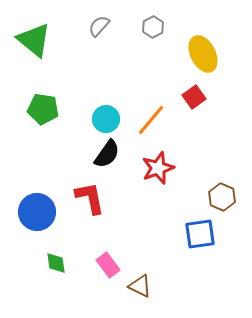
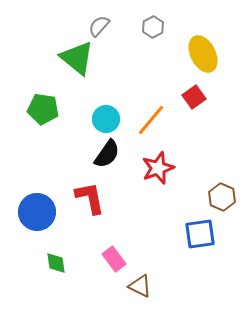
green triangle: moved 43 px right, 18 px down
pink rectangle: moved 6 px right, 6 px up
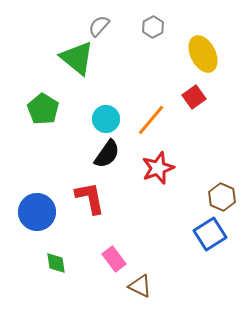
green pentagon: rotated 24 degrees clockwise
blue square: moved 10 px right; rotated 24 degrees counterclockwise
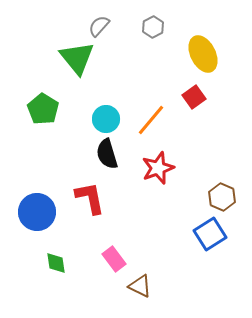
green triangle: rotated 12 degrees clockwise
black semicircle: rotated 128 degrees clockwise
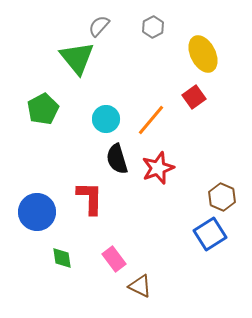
green pentagon: rotated 12 degrees clockwise
black semicircle: moved 10 px right, 5 px down
red L-shape: rotated 12 degrees clockwise
green diamond: moved 6 px right, 5 px up
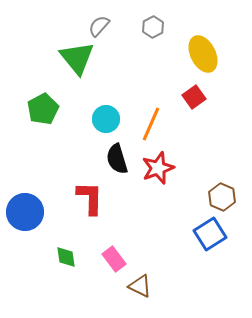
orange line: moved 4 px down; rotated 16 degrees counterclockwise
blue circle: moved 12 px left
green diamond: moved 4 px right, 1 px up
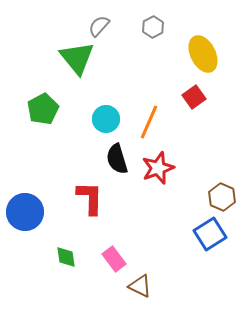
orange line: moved 2 px left, 2 px up
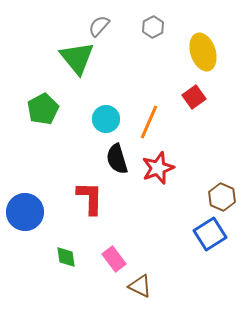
yellow ellipse: moved 2 px up; rotated 9 degrees clockwise
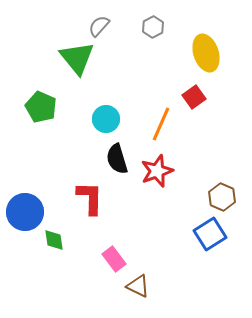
yellow ellipse: moved 3 px right, 1 px down
green pentagon: moved 2 px left, 2 px up; rotated 20 degrees counterclockwise
orange line: moved 12 px right, 2 px down
red star: moved 1 px left, 3 px down
green diamond: moved 12 px left, 17 px up
brown triangle: moved 2 px left
